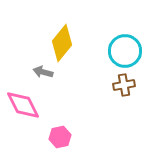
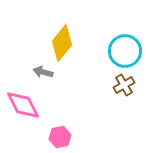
brown cross: rotated 20 degrees counterclockwise
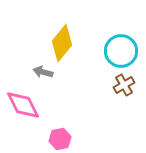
cyan circle: moved 4 px left
pink hexagon: moved 2 px down
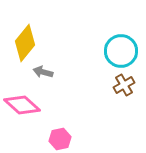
yellow diamond: moved 37 px left
pink diamond: moved 1 px left; rotated 21 degrees counterclockwise
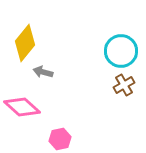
pink diamond: moved 2 px down
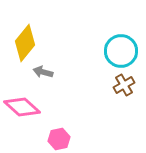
pink hexagon: moved 1 px left
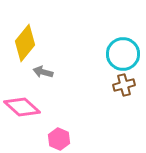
cyan circle: moved 2 px right, 3 px down
brown cross: rotated 15 degrees clockwise
pink hexagon: rotated 25 degrees counterclockwise
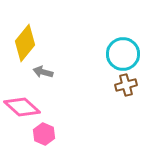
brown cross: moved 2 px right
pink hexagon: moved 15 px left, 5 px up
